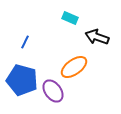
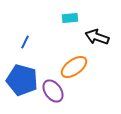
cyan rectangle: rotated 28 degrees counterclockwise
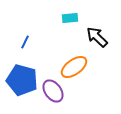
black arrow: rotated 25 degrees clockwise
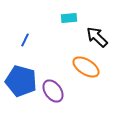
cyan rectangle: moved 1 px left
blue line: moved 2 px up
orange ellipse: moved 12 px right; rotated 68 degrees clockwise
blue pentagon: moved 1 px left, 1 px down
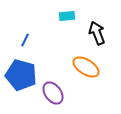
cyan rectangle: moved 2 px left, 2 px up
black arrow: moved 4 px up; rotated 25 degrees clockwise
blue pentagon: moved 6 px up
purple ellipse: moved 2 px down
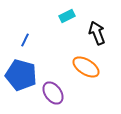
cyan rectangle: rotated 21 degrees counterclockwise
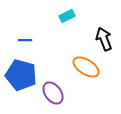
black arrow: moved 7 px right, 6 px down
blue line: rotated 64 degrees clockwise
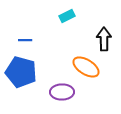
black arrow: rotated 20 degrees clockwise
blue pentagon: moved 3 px up
purple ellipse: moved 9 px right, 1 px up; rotated 55 degrees counterclockwise
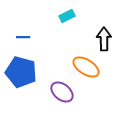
blue line: moved 2 px left, 3 px up
purple ellipse: rotated 40 degrees clockwise
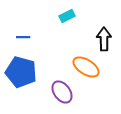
purple ellipse: rotated 15 degrees clockwise
